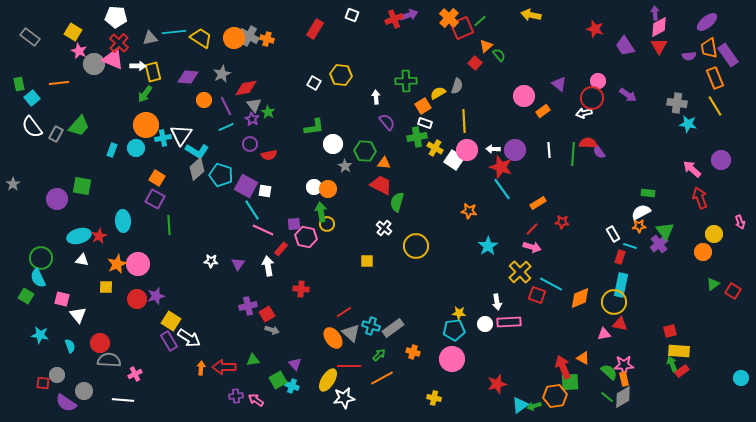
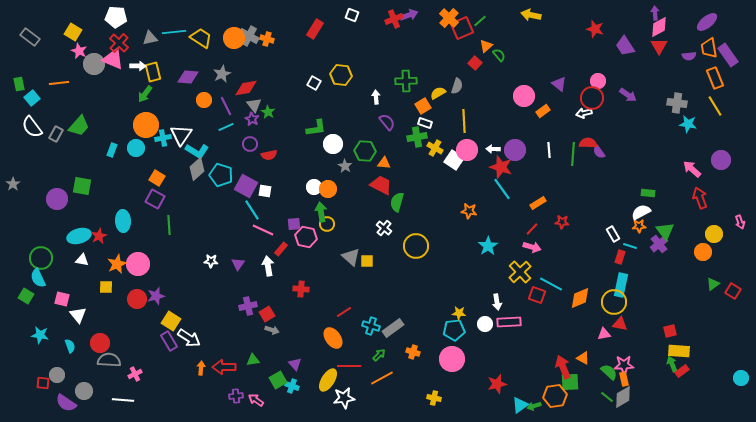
green L-shape at (314, 127): moved 2 px right, 1 px down
gray triangle at (351, 333): moved 76 px up
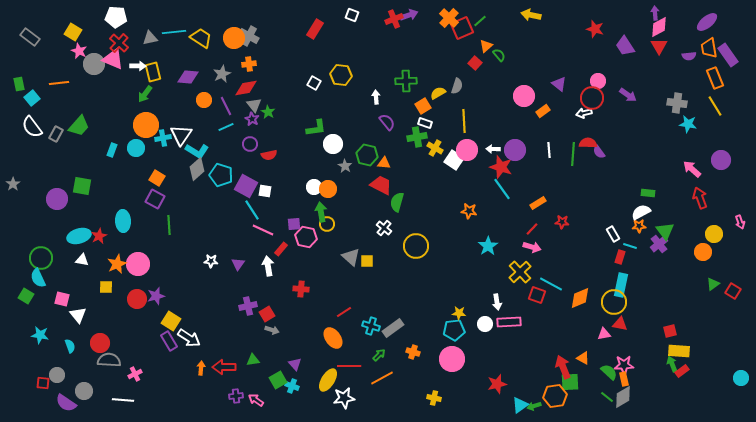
orange cross at (267, 39): moved 18 px left, 25 px down; rotated 24 degrees counterclockwise
green hexagon at (365, 151): moved 2 px right, 4 px down; rotated 10 degrees clockwise
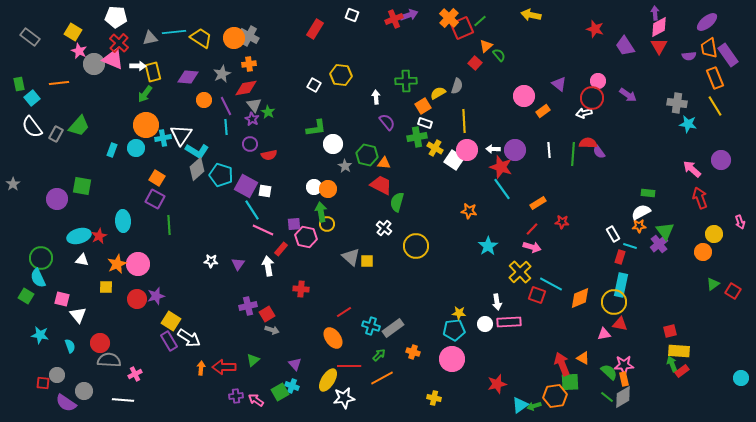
white square at (314, 83): moved 2 px down
cyan line at (226, 127): rotated 70 degrees counterclockwise
green triangle at (253, 360): rotated 32 degrees counterclockwise
red arrow at (563, 367): moved 1 px left, 3 px up
green square at (278, 380): moved 2 px right, 12 px down
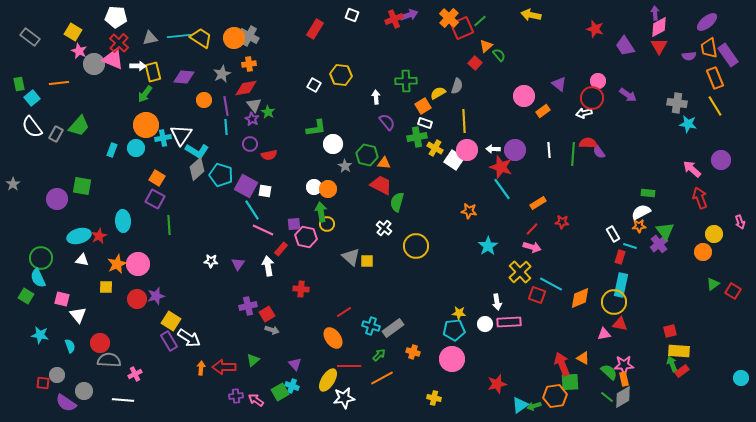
cyan line at (174, 32): moved 5 px right, 4 px down
purple diamond at (188, 77): moved 4 px left
purple line at (226, 106): rotated 18 degrees clockwise
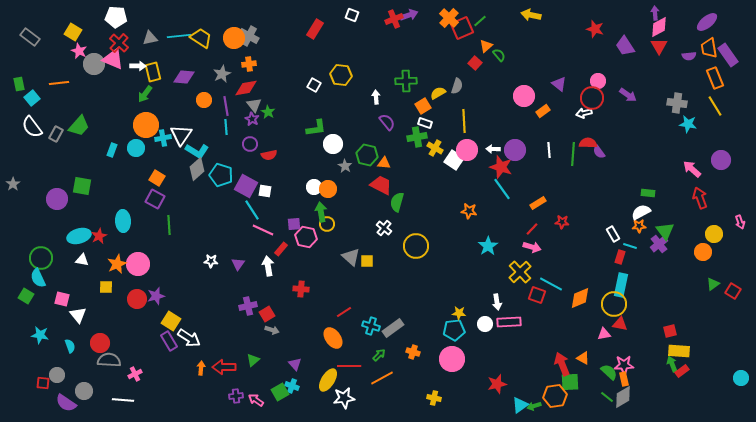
yellow circle at (614, 302): moved 2 px down
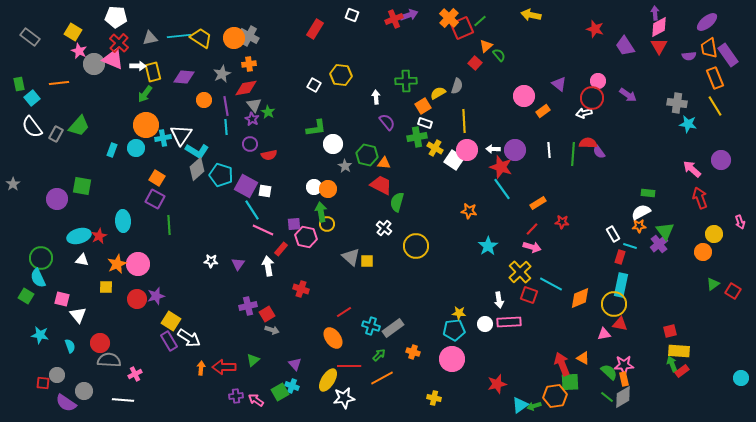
red cross at (301, 289): rotated 14 degrees clockwise
red square at (537, 295): moved 8 px left
white arrow at (497, 302): moved 2 px right, 2 px up
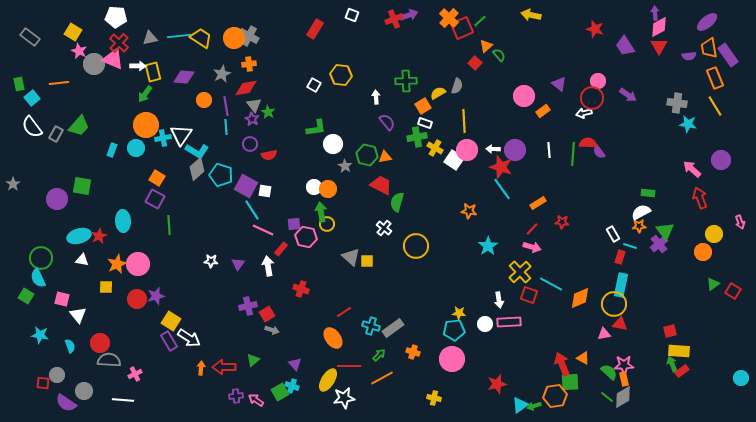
orange triangle at (384, 163): moved 1 px right, 6 px up; rotated 16 degrees counterclockwise
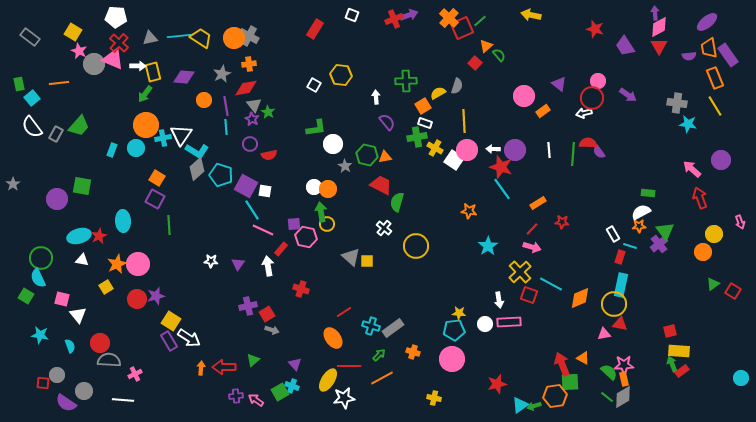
yellow square at (106, 287): rotated 32 degrees counterclockwise
